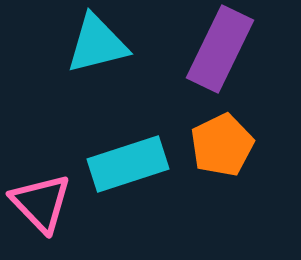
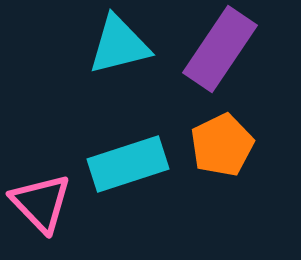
cyan triangle: moved 22 px right, 1 px down
purple rectangle: rotated 8 degrees clockwise
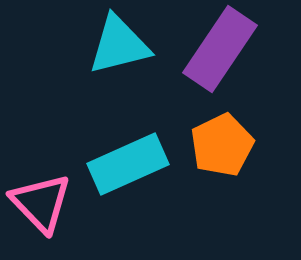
cyan rectangle: rotated 6 degrees counterclockwise
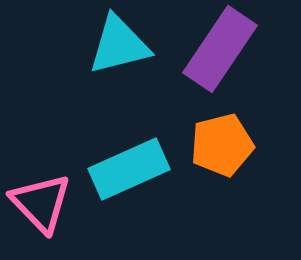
orange pentagon: rotated 12 degrees clockwise
cyan rectangle: moved 1 px right, 5 px down
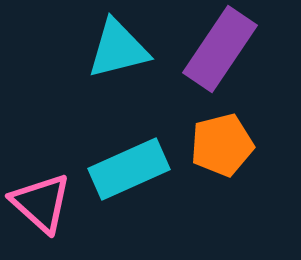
cyan triangle: moved 1 px left, 4 px down
pink triangle: rotated 4 degrees counterclockwise
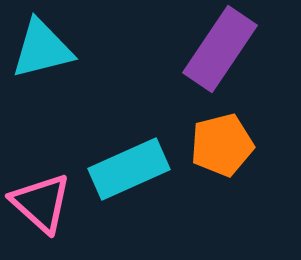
cyan triangle: moved 76 px left
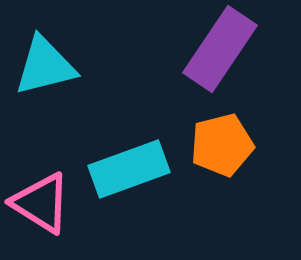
cyan triangle: moved 3 px right, 17 px down
cyan rectangle: rotated 4 degrees clockwise
pink triangle: rotated 10 degrees counterclockwise
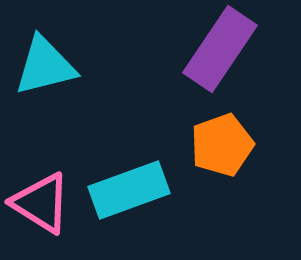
orange pentagon: rotated 6 degrees counterclockwise
cyan rectangle: moved 21 px down
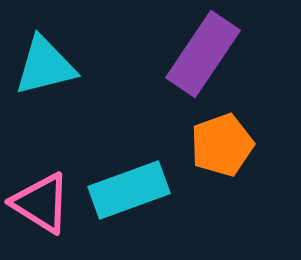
purple rectangle: moved 17 px left, 5 px down
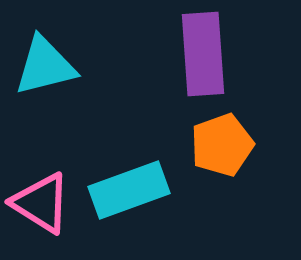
purple rectangle: rotated 38 degrees counterclockwise
